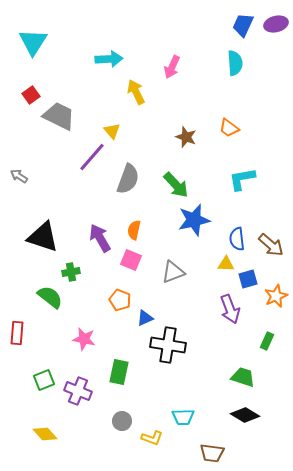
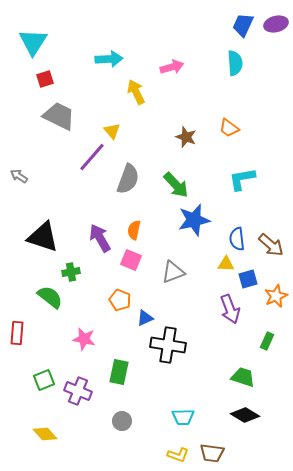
pink arrow at (172, 67): rotated 130 degrees counterclockwise
red square at (31, 95): moved 14 px right, 16 px up; rotated 18 degrees clockwise
yellow L-shape at (152, 438): moved 26 px right, 17 px down
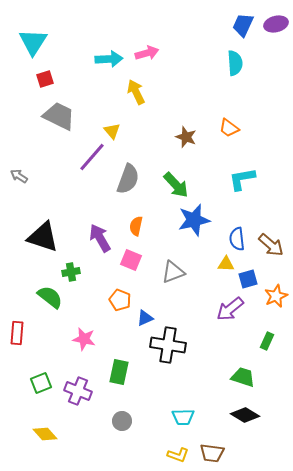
pink arrow at (172, 67): moved 25 px left, 14 px up
orange semicircle at (134, 230): moved 2 px right, 4 px up
purple arrow at (230, 309): rotated 72 degrees clockwise
green square at (44, 380): moved 3 px left, 3 px down
